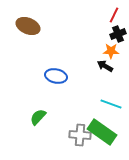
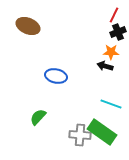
black cross: moved 2 px up
orange star: moved 1 px down
black arrow: rotated 14 degrees counterclockwise
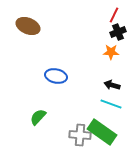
black arrow: moved 7 px right, 19 px down
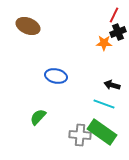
orange star: moved 7 px left, 9 px up
cyan line: moved 7 px left
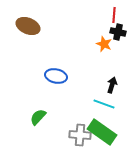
red line: rotated 21 degrees counterclockwise
black cross: rotated 35 degrees clockwise
orange star: moved 1 px down; rotated 21 degrees clockwise
black arrow: rotated 91 degrees clockwise
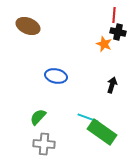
cyan line: moved 16 px left, 14 px down
gray cross: moved 36 px left, 9 px down
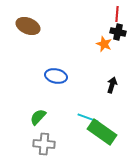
red line: moved 3 px right, 1 px up
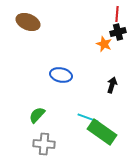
brown ellipse: moved 4 px up
black cross: rotated 28 degrees counterclockwise
blue ellipse: moved 5 px right, 1 px up
green semicircle: moved 1 px left, 2 px up
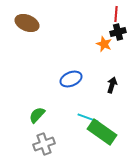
red line: moved 1 px left
brown ellipse: moved 1 px left, 1 px down
blue ellipse: moved 10 px right, 4 px down; rotated 35 degrees counterclockwise
gray cross: rotated 25 degrees counterclockwise
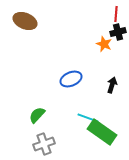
brown ellipse: moved 2 px left, 2 px up
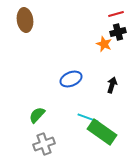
red line: rotated 70 degrees clockwise
brown ellipse: moved 1 px up; rotated 60 degrees clockwise
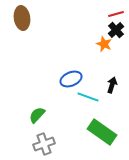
brown ellipse: moved 3 px left, 2 px up
black cross: moved 2 px left, 2 px up; rotated 28 degrees counterclockwise
cyan line: moved 21 px up
